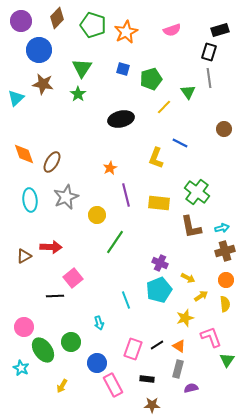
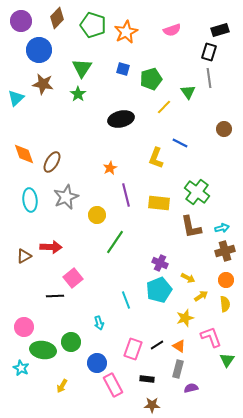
green ellipse at (43, 350): rotated 45 degrees counterclockwise
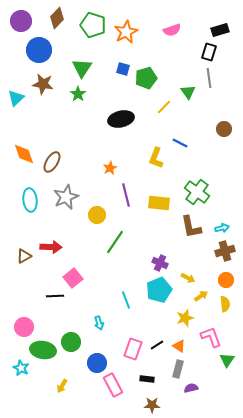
green pentagon at (151, 79): moved 5 px left, 1 px up
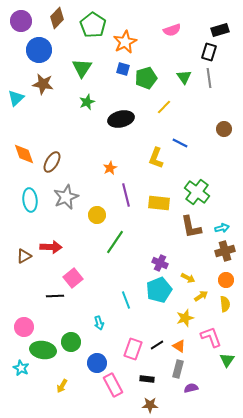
green pentagon at (93, 25): rotated 15 degrees clockwise
orange star at (126, 32): moved 1 px left, 10 px down
green triangle at (188, 92): moved 4 px left, 15 px up
green star at (78, 94): moved 9 px right, 8 px down; rotated 14 degrees clockwise
brown star at (152, 405): moved 2 px left
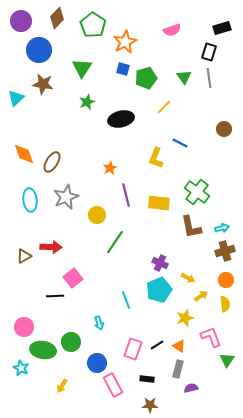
black rectangle at (220, 30): moved 2 px right, 2 px up
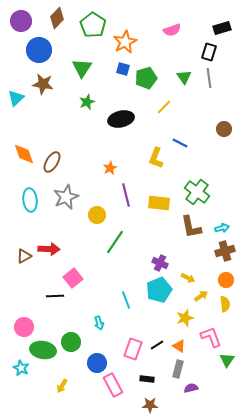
red arrow at (51, 247): moved 2 px left, 2 px down
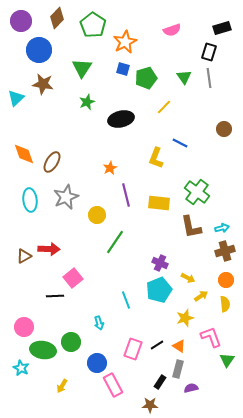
black rectangle at (147, 379): moved 13 px right, 3 px down; rotated 64 degrees counterclockwise
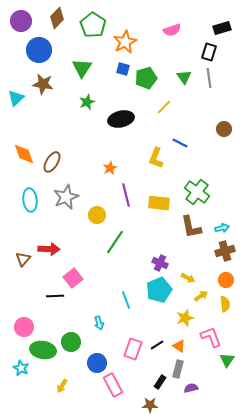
brown triangle at (24, 256): moved 1 px left, 3 px down; rotated 21 degrees counterclockwise
